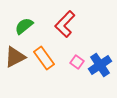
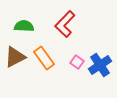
green semicircle: rotated 42 degrees clockwise
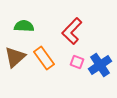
red L-shape: moved 7 px right, 7 px down
brown triangle: rotated 15 degrees counterclockwise
pink square: rotated 16 degrees counterclockwise
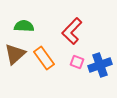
brown triangle: moved 3 px up
blue cross: rotated 15 degrees clockwise
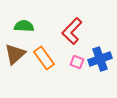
blue cross: moved 6 px up
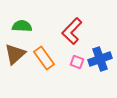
green semicircle: moved 2 px left
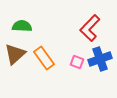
red L-shape: moved 18 px right, 3 px up
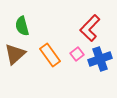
green semicircle: rotated 108 degrees counterclockwise
orange rectangle: moved 6 px right, 3 px up
pink square: moved 8 px up; rotated 32 degrees clockwise
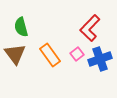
green semicircle: moved 1 px left, 1 px down
brown triangle: rotated 25 degrees counterclockwise
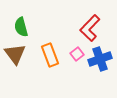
orange rectangle: rotated 15 degrees clockwise
